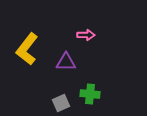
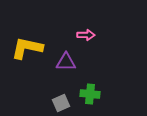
yellow L-shape: moved 1 px up; rotated 64 degrees clockwise
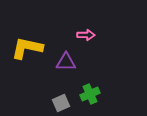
green cross: rotated 30 degrees counterclockwise
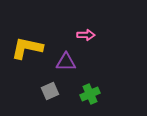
gray square: moved 11 px left, 12 px up
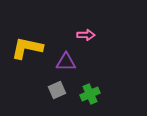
gray square: moved 7 px right, 1 px up
